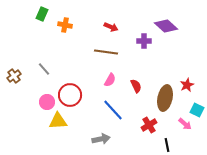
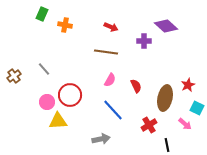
red star: moved 1 px right
cyan square: moved 2 px up
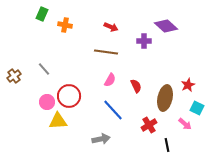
red circle: moved 1 px left, 1 px down
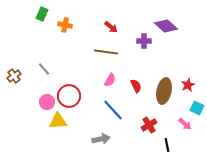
red arrow: rotated 16 degrees clockwise
brown ellipse: moved 1 px left, 7 px up
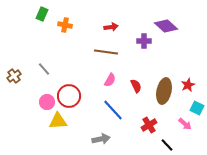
red arrow: rotated 48 degrees counterclockwise
black line: rotated 32 degrees counterclockwise
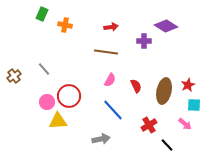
purple diamond: rotated 10 degrees counterclockwise
cyan square: moved 3 px left, 3 px up; rotated 24 degrees counterclockwise
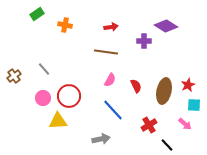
green rectangle: moved 5 px left; rotated 32 degrees clockwise
pink circle: moved 4 px left, 4 px up
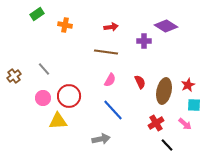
red semicircle: moved 4 px right, 4 px up
red cross: moved 7 px right, 2 px up
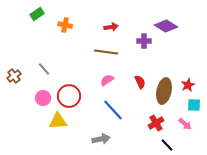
pink semicircle: moved 3 px left; rotated 152 degrees counterclockwise
